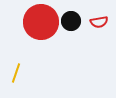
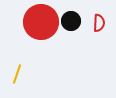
red semicircle: moved 1 px down; rotated 78 degrees counterclockwise
yellow line: moved 1 px right, 1 px down
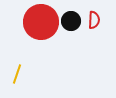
red semicircle: moved 5 px left, 3 px up
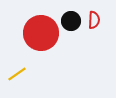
red circle: moved 11 px down
yellow line: rotated 36 degrees clockwise
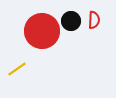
red circle: moved 1 px right, 2 px up
yellow line: moved 5 px up
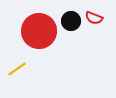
red semicircle: moved 2 px up; rotated 108 degrees clockwise
red circle: moved 3 px left
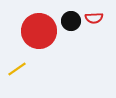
red semicircle: rotated 24 degrees counterclockwise
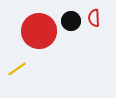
red semicircle: rotated 90 degrees clockwise
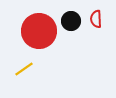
red semicircle: moved 2 px right, 1 px down
yellow line: moved 7 px right
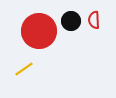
red semicircle: moved 2 px left, 1 px down
